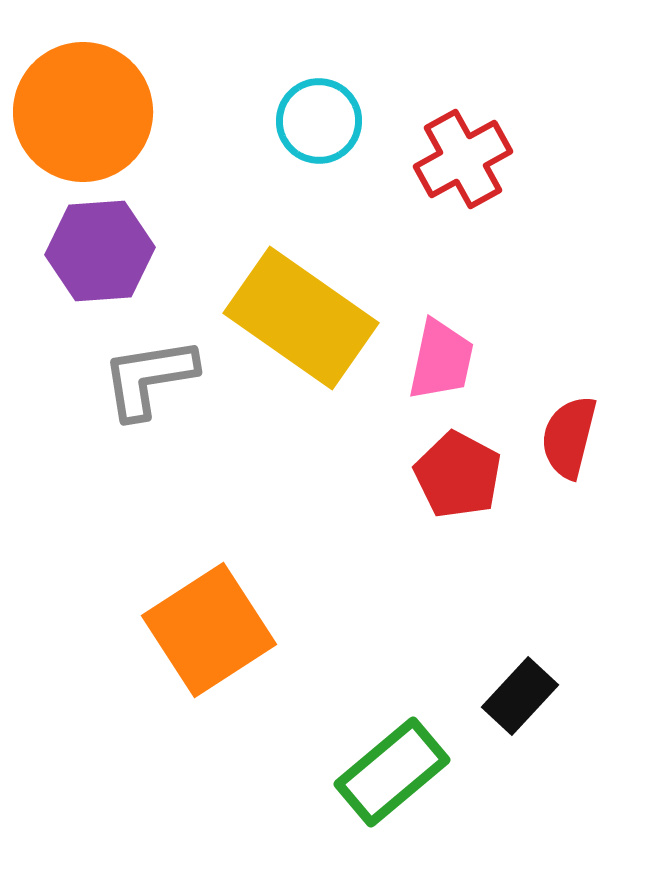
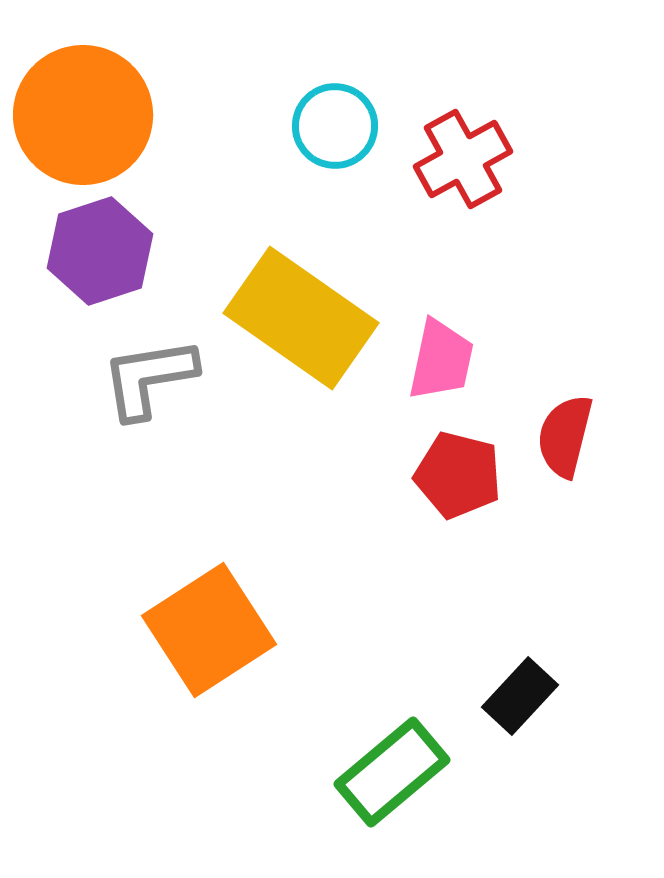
orange circle: moved 3 px down
cyan circle: moved 16 px right, 5 px down
purple hexagon: rotated 14 degrees counterclockwise
red semicircle: moved 4 px left, 1 px up
red pentagon: rotated 14 degrees counterclockwise
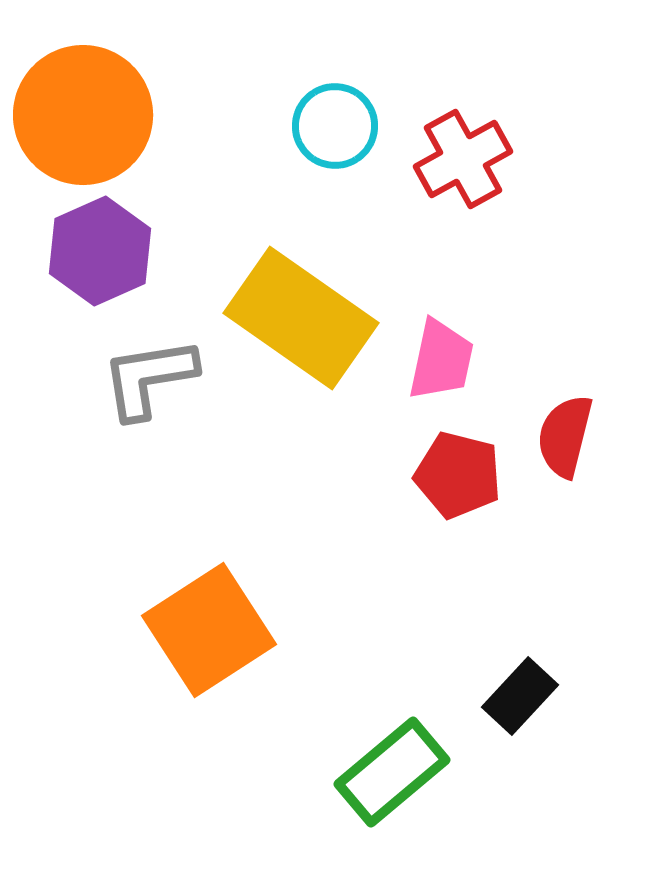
purple hexagon: rotated 6 degrees counterclockwise
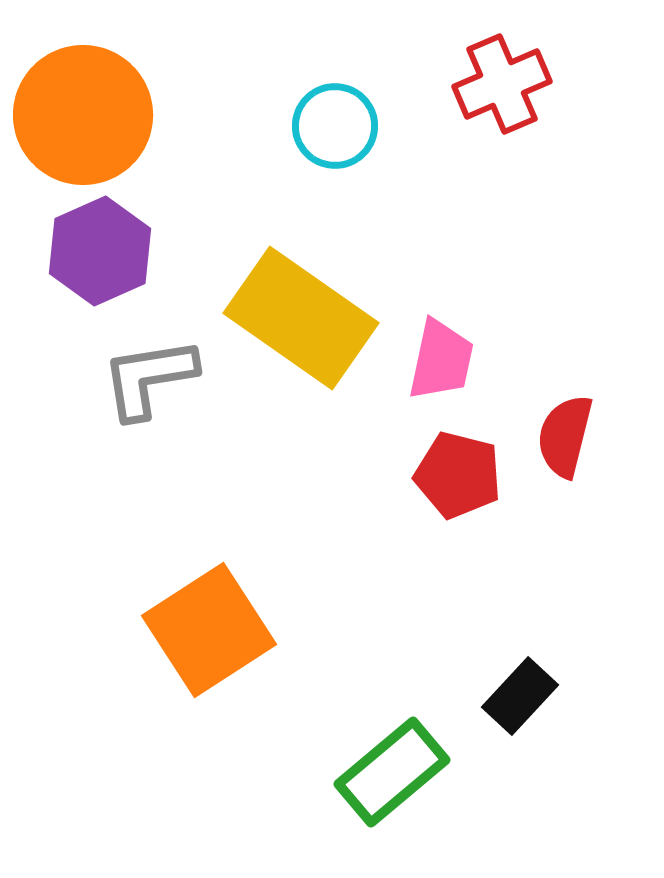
red cross: moved 39 px right, 75 px up; rotated 6 degrees clockwise
